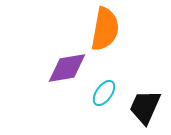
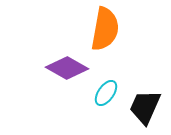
purple diamond: rotated 39 degrees clockwise
cyan ellipse: moved 2 px right
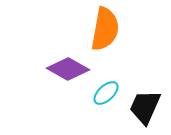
purple diamond: moved 1 px right, 1 px down
cyan ellipse: rotated 12 degrees clockwise
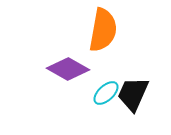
orange semicircle: moved 2 px left, 1 px down
black trapezoid: moved 12 px left, 13 px up
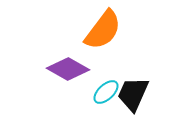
orange semicircle: rotated 27 degrees clockwise
cyan ellipse: moved 1 px up
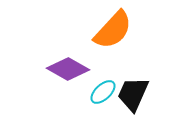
orange semicircle: moved 10 px right; rotated 6 degrees clockwise
cyan ellipse: moved 3 px left
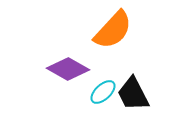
black trapezoid: rotated 51 degrees counterclockwise
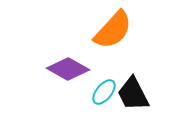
cyan ellipse: moved 1 px right; rotated 8 degrees counterclockwise
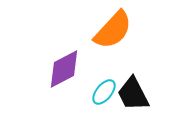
purple diamond: moved 4 px left; rotated 57 degrees counterclockwise
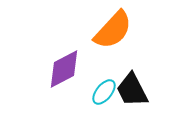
black trapezoid: moved 1 px left, 4 px up
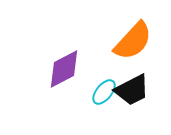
orange semicircle: moved 20 px right, 11 px down
black trapezoid: rotated 90 degrees counterclockwise
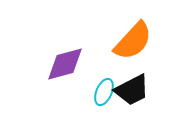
purple diamond: moved 1 px right, 5 px up; rotated 12 degrees clockwise
cyan ellipse: rotated 16 degrees counterclockwise
